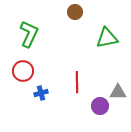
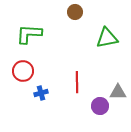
green L-shape: rotated 112 degrees counterclockwise
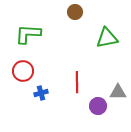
green L-shape: moved 1 px left
purple circle: moved 2 px left
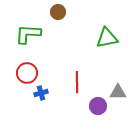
brown circle: moved 17 px left
red circle: moved 4 px right, 2 px down
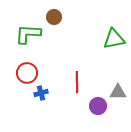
brown circle: moved 4 px left, 5 px down
green triangle: moved 7 px right, 1 px down
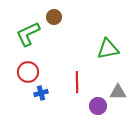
green L-shape: rotated 28 degrees counterclockwise
green triangle: moved 6 px left, 10 px down
red circle: moved 1 px right, 1 px up
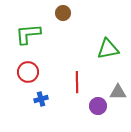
brown circle: moved 9 px right, 4 px up
green L-shape: rotated 20 degrees clockwise
blue cross: moved 6 px down
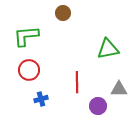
green L-shape: moved 2 px left, 2 px down
red circle: moved 1 px right, 2 px up
gray triangle: moved 1 px right, 3 px up
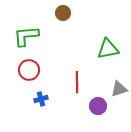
gray triangle: rotated 18 degrees counterclockwise
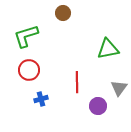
green L-shape: rotated 12 degrees counterclockwise
gray triangle: moved 1 px up; rotated 36 degrees counterclockwise
